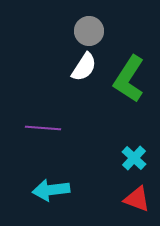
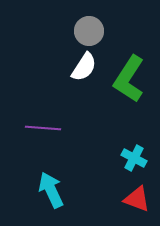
cyan cross: rotated 15 degrees counterclockwise
cyan arrow: rotated 72 degrees clockwise
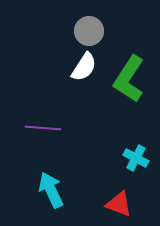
cyan cross: moved 2 px right
red triangle: moved 18 px left, 5 px down
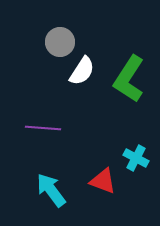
gray circle: moved 29 px left, 11 px down
white semicircle: moved 2 px left, 4 px down
cyan arrow: rotated 12 degrees counterclockwise
red triangle: moved 16 px left, 23 px up
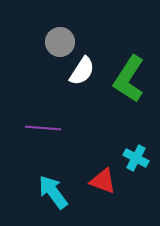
cyan arrow: moved 2 px right, 2 px down
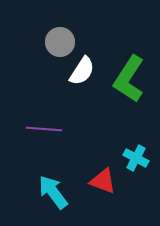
purple line: moved 1 px right, 1 px down
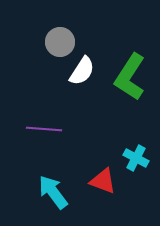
green L-shape: moved 1 px right, 2 px up
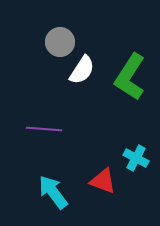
white semicircle: moved 1 px up
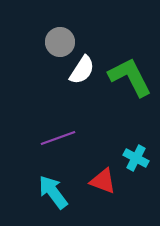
green L-shape: rotated 120 degrees clockwise
purple line: moved 14 px right, 9 px down; rotated 24 degrees counterclockwise
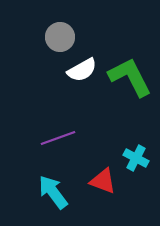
gray circle: moved 5 px up
white semicircle: rotated 28 degrees clockwise
